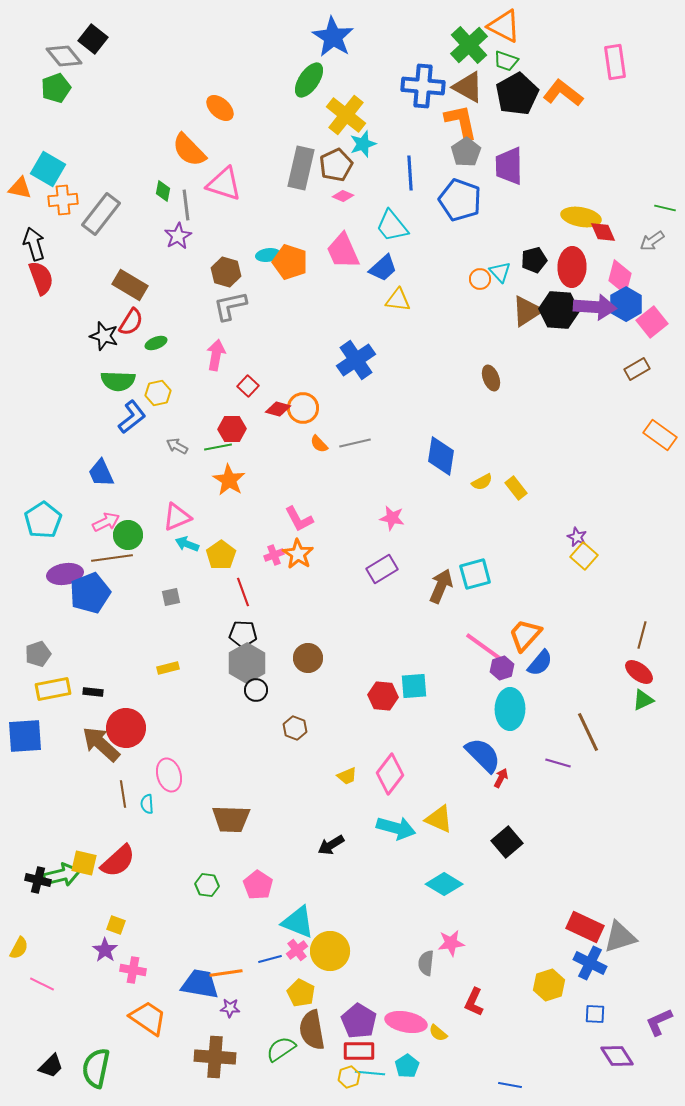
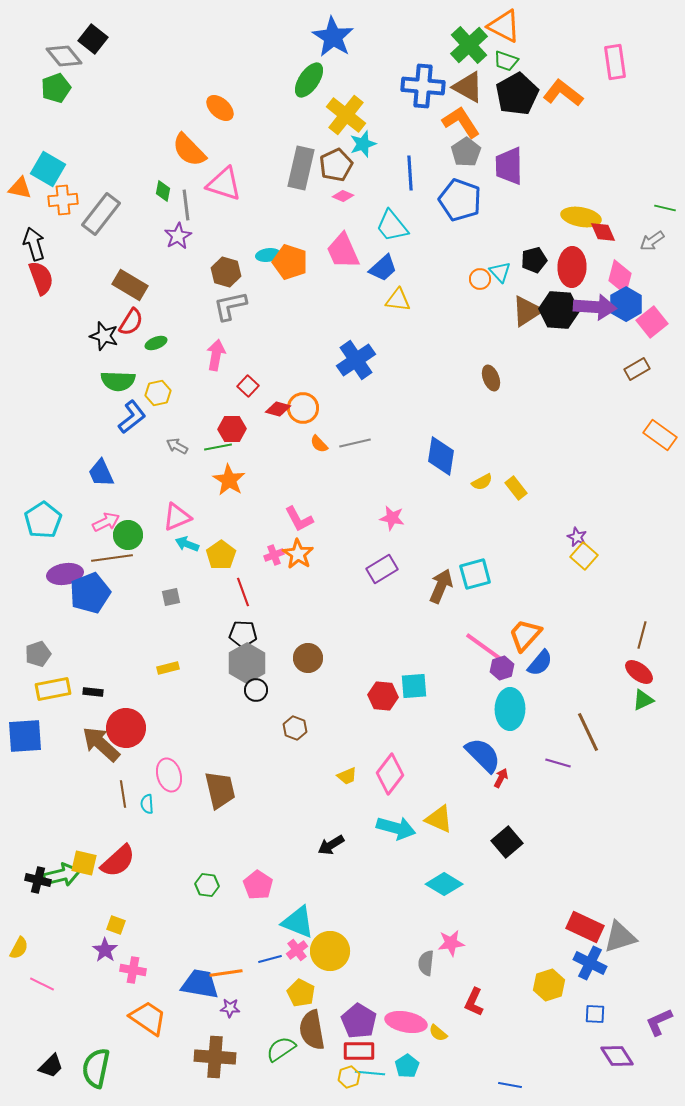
orange L-shape at (461, 122): rotated 21 degrees counterclockwise
brown trapezoid at (231, 819): moved 11 px left, 29 px up; rotated 105 degrees counterclockwise
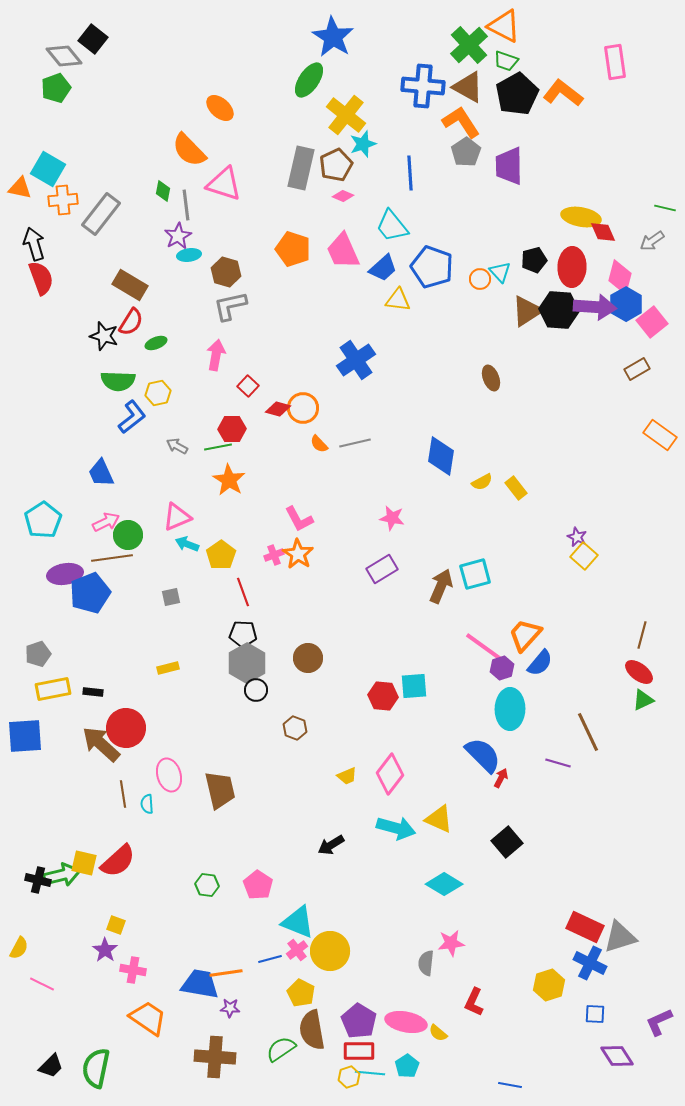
blue pentagon at (460, 200): moved 28 px left, 67 px down
cyan ellipse at (268, 255): moved 79 px left
orange pentagon at (290, 262): moved 3 px right, 13 px up
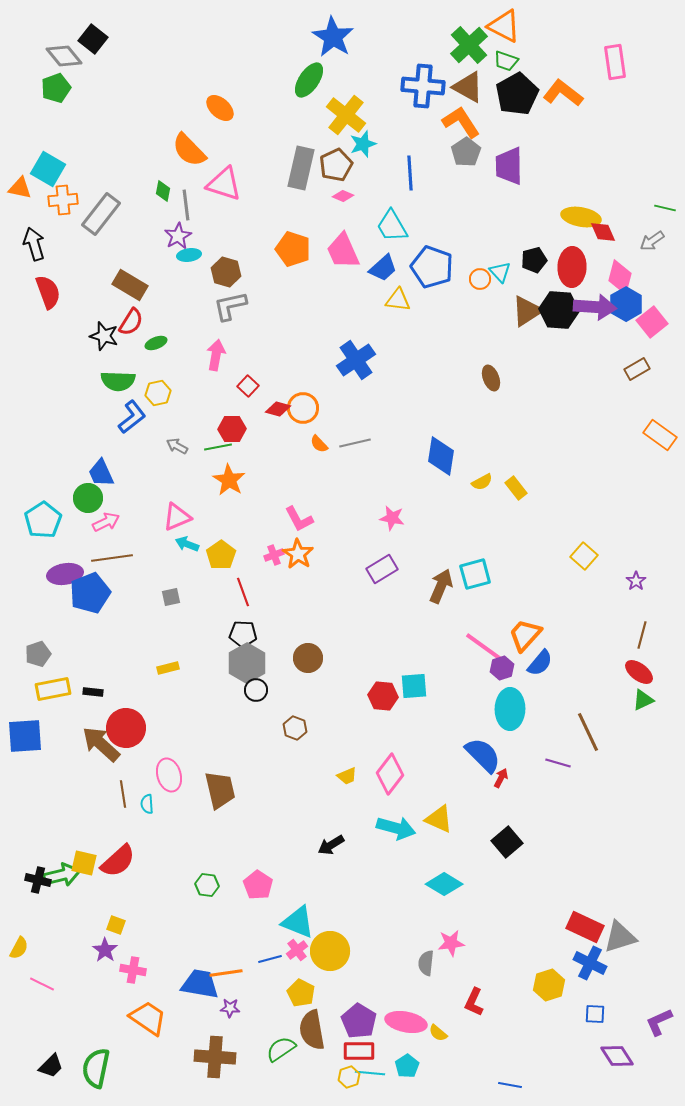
cyan trapezoid at (392, 226): rotated 9 degrees clockwise
red semicircle at (41, 278): moved 7 px right, 14 px down
green circle at (128, 535): moved 40 px left, 37 px up
purple star at (577, 537): moved 59 px right, 44 px down; rotated 12 degrees clockwise
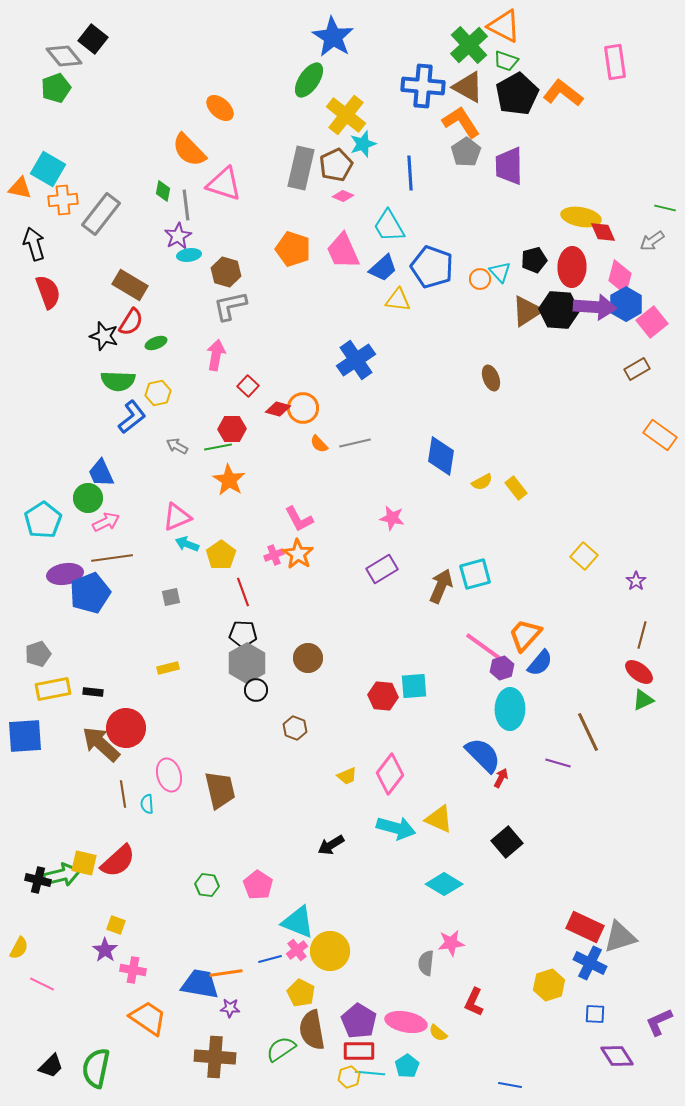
cyan trapezoid at (392, 226): moved 3 px left
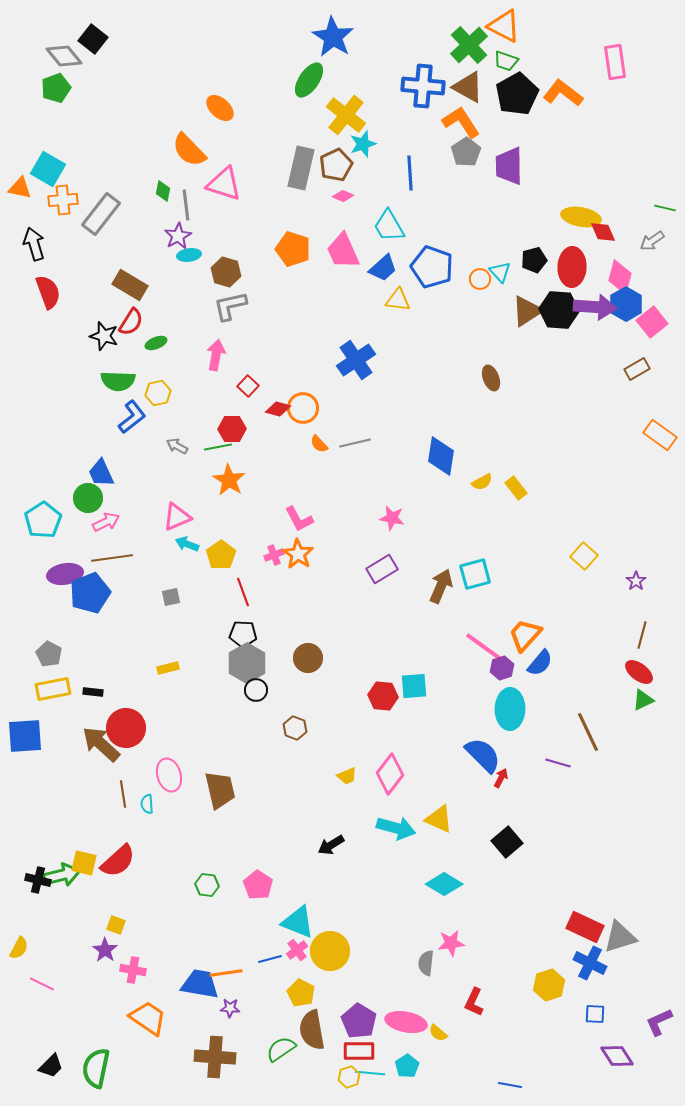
gray pentagon at (38, 654): moved 11 px right; rotated 25 degrees counterclockwise
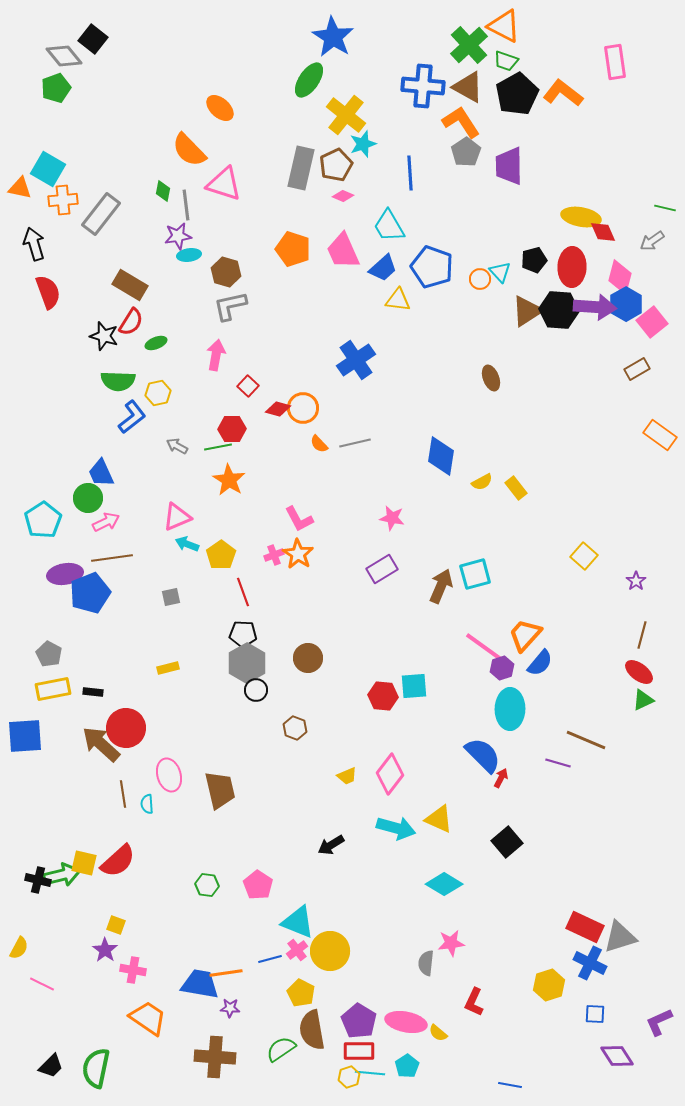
purple star at (178, 236): rotated 20 degrees clockwise
brown line at (588, 732): moved 2 px left, 8 px down; rotated 42 degrees counterclockwise
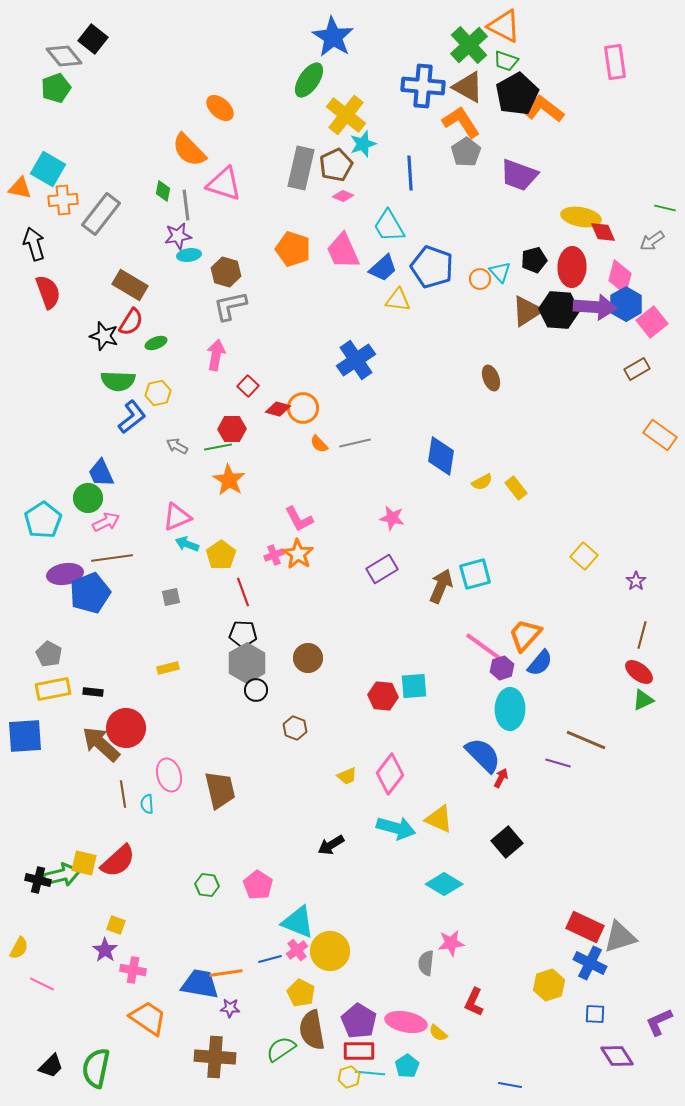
orange L-shape at (563, 93): moved 19 px left, 16 px down
purple trapezoid at (509, 166): moved 10 px right, 9 px down; rotated 69 degrees counterclockwise
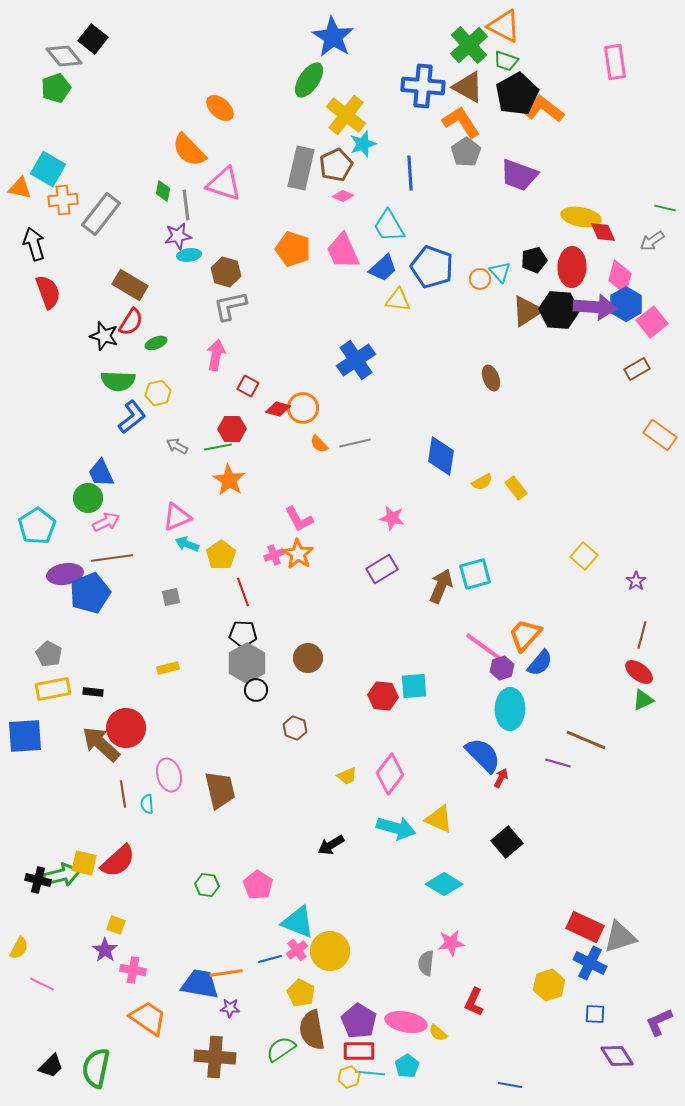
red square at (248, 386): rotated 15 degrees counterclockwise
cyan pentagon at (43, 520): moved 6 px left, 6 px down
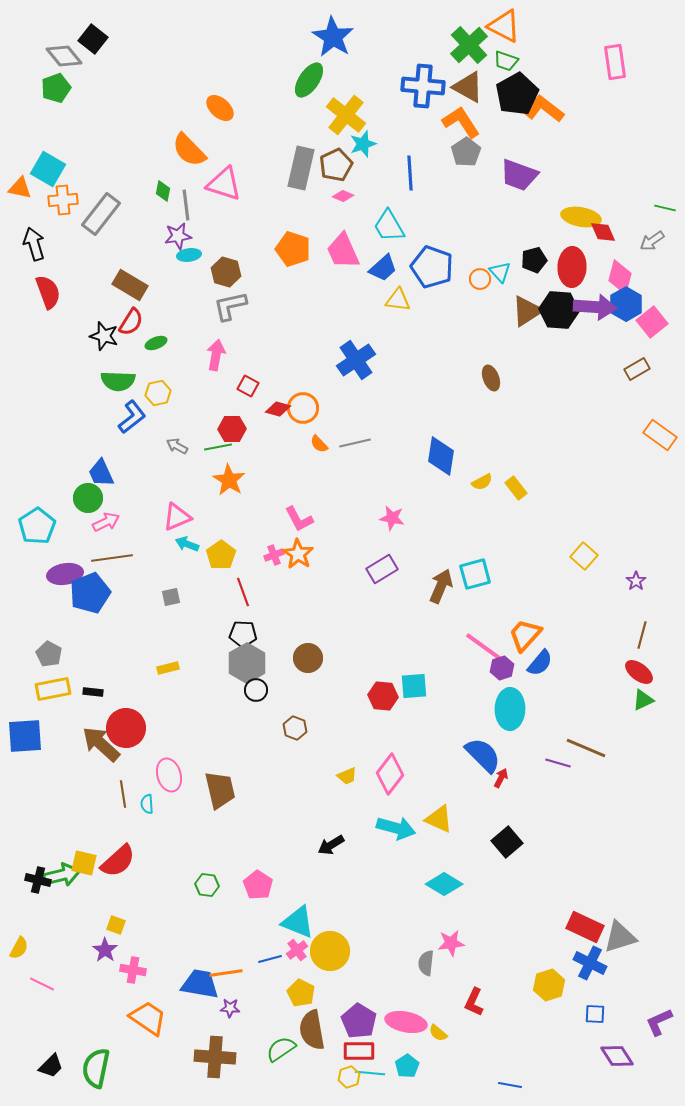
brown line at (586, 740): moved 8 px down
